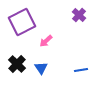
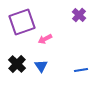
purple square: rotated 8 degrees clockwise
pink arrow: moved 1 px left, 2 px up; rotated 16 degrees clockwise
blue triangle: moved 2 px up
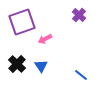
blue line: moved 5 px down; rotated 48 degrees clockwise
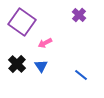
purple square: rotated 36 degrees counterclockwise
pink arrow: moved 4 px down
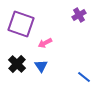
purple cross: rotated 16 degrees clockwise
purple square: moved 1 px left, 2 px down; rotated 16 degrees counterclockwise
blue line: moved 3 px right, 2 px down
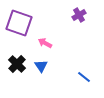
purple square: moved 2 px left, 1 px up
pink arrow: rotated 56 degrees clockwise
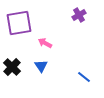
purple square: rotated 28 degrees counterclockwise
black cross: moved 5 px left, 3 px down
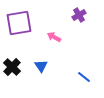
pink arrow: moved 9 px right, 6 px up
